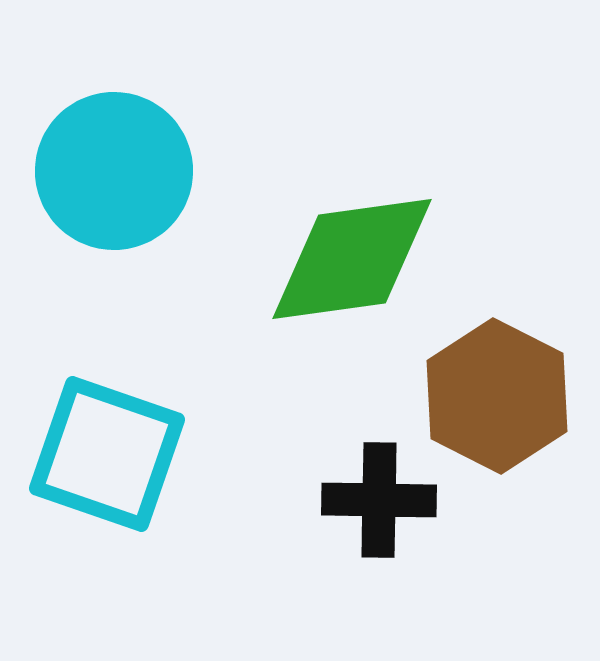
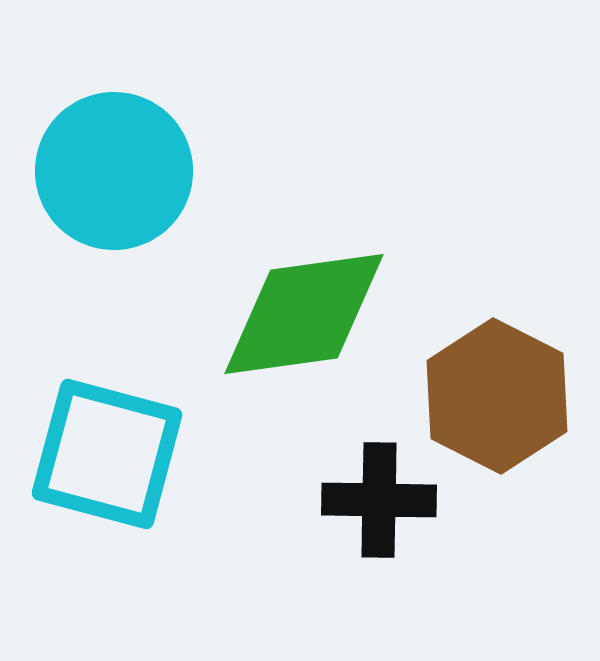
green diamond: moved 48 px left, 55 px down
cyan square: rotated 4 degrees counterclockwise
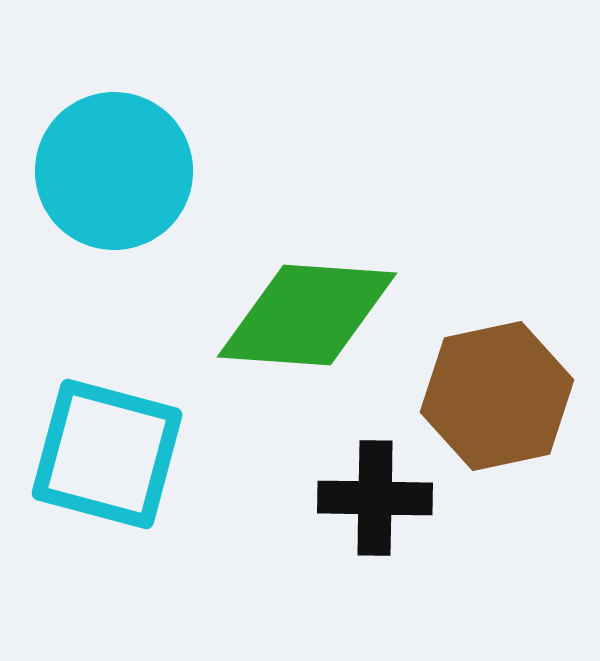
green diamond: moved 3 px right, 1 px down; rotated 12 degrees clockwise
brown hexagon: rotated 21 degrees clockwise
black cross: moved 4 px left, 2 px up
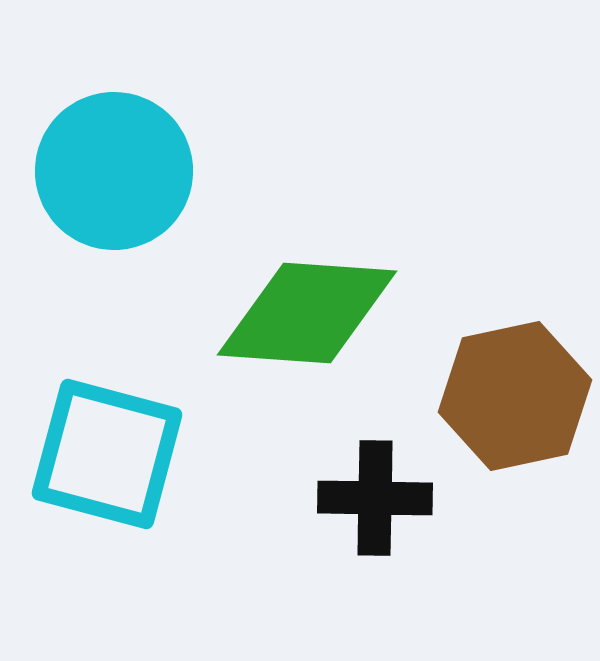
green diamond: moved 2 px up
brown hexagon: moved 18 px right
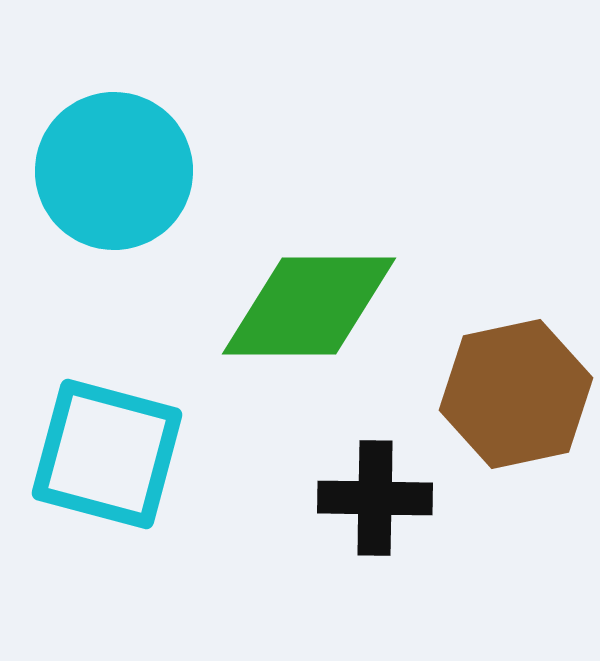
green diamond: moved 2 px right, 7 px up; rotated 4 degrees counterclockwise
brown hexagon: moved 1 px right, 2 px up
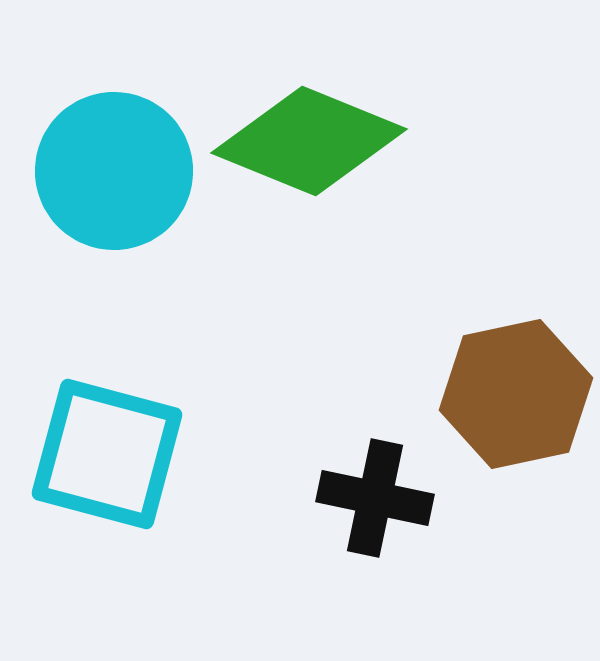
green diamond: moved 165 px up; rotated 22 degrees clockwise
black cross: rotated 11 degrees clockwise
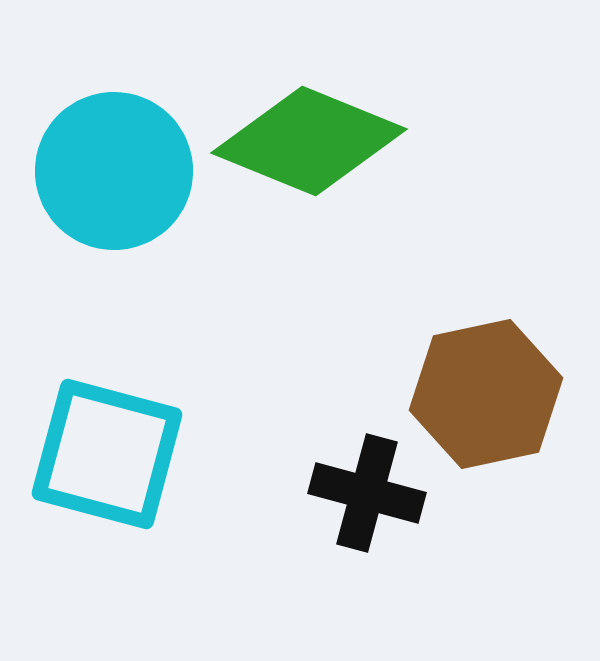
brown hexagon: moved 30 px left
black cross: moved 8 px left, 5 px up; rotated 3 degrees clockwise
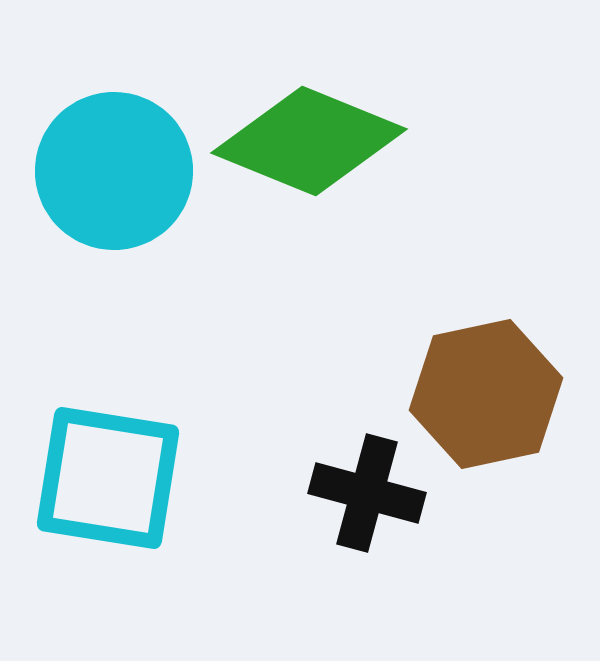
cyan square: moved 1 px right, 24 px down; rotated 6 degrees counterclockwise
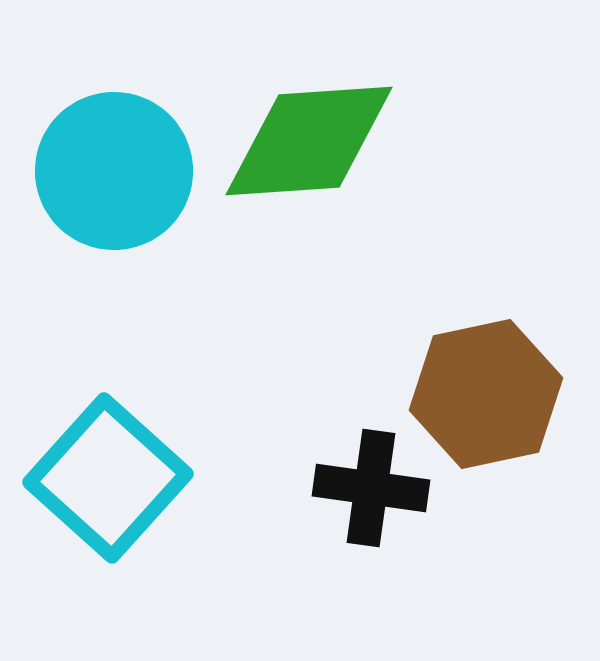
green diamond: rotated 26 degrees counterclockwise
cyan square: rotated 33 degrees clockwise
black cross: moved 4 px right, 5 px up; rotated 7 degrees counterclockwise
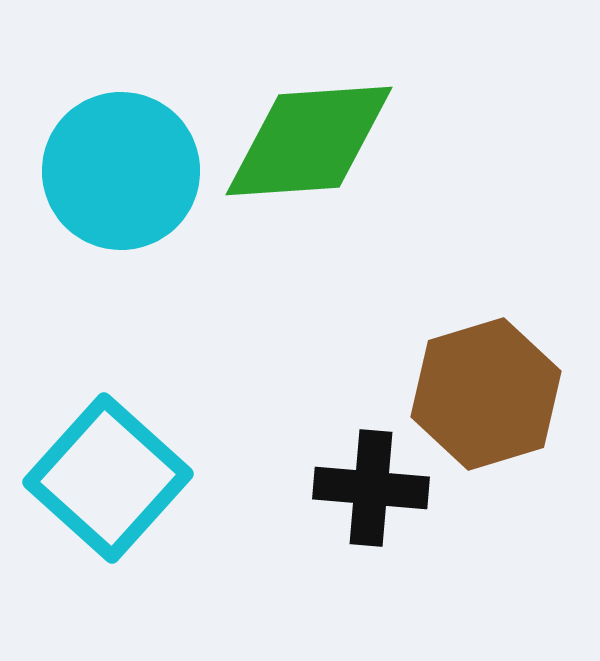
cyan circle: moved 7 px right
brown hexagon: rotated 5 degrees counterclockwise
black cross: rotated 3 degrees counterclockwise
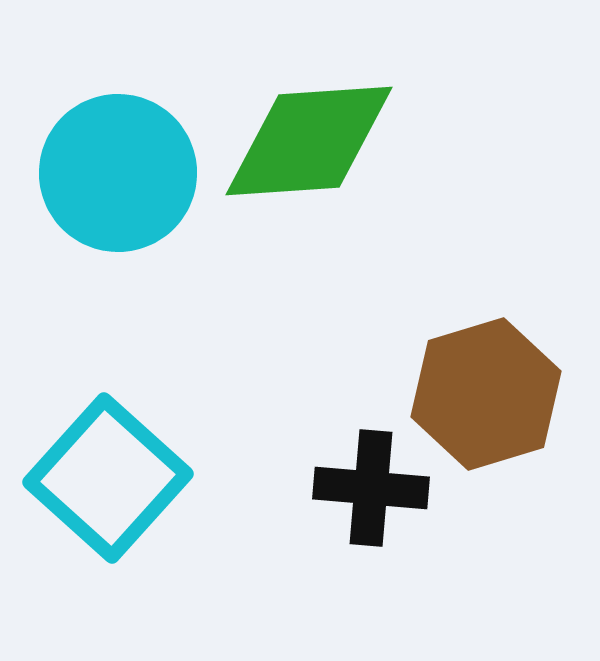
cyan circle: moved 3 px left, 2 px down
